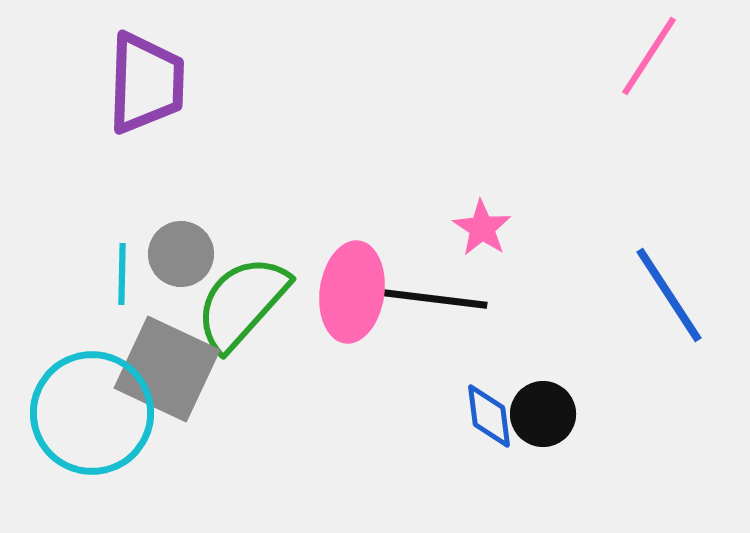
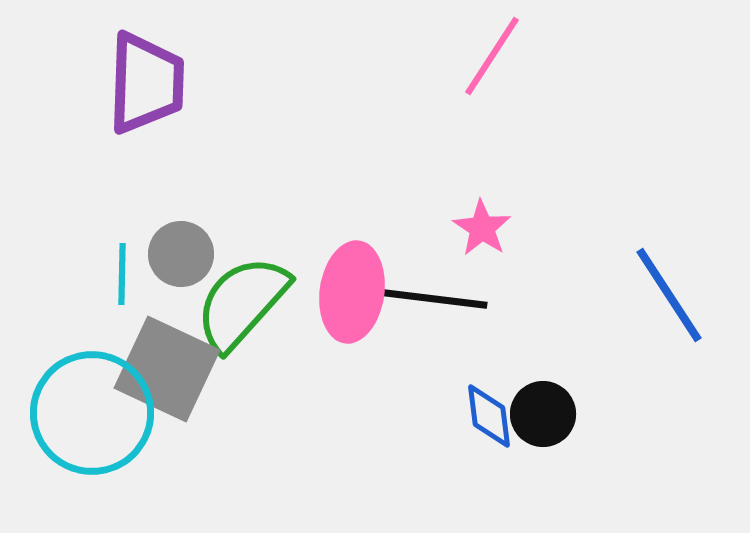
pink line: moved 157 px left
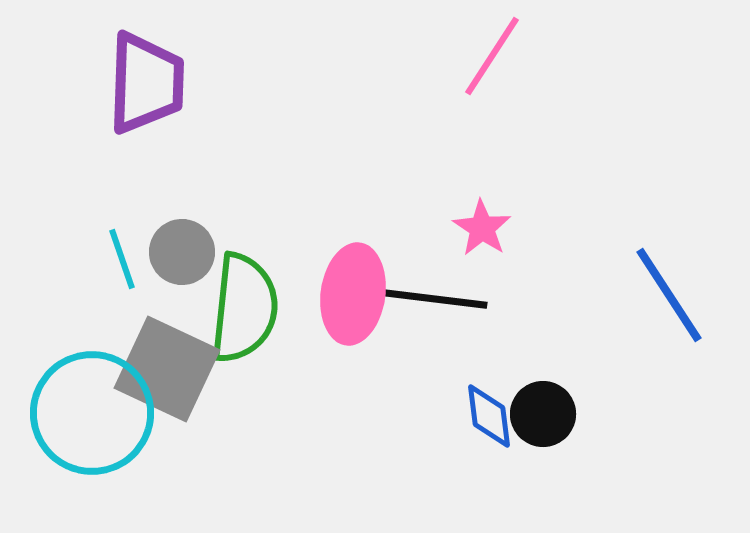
gray circle: moved 1 px right, 2 px up
cyan line: moved 15 px up; rotated 20 degrees counterclockwise
pink ellipse: moved 1 px right, 2 px down
green semicircle: moved 2 px right, 5 px down; rotated 144 degrees clockwise
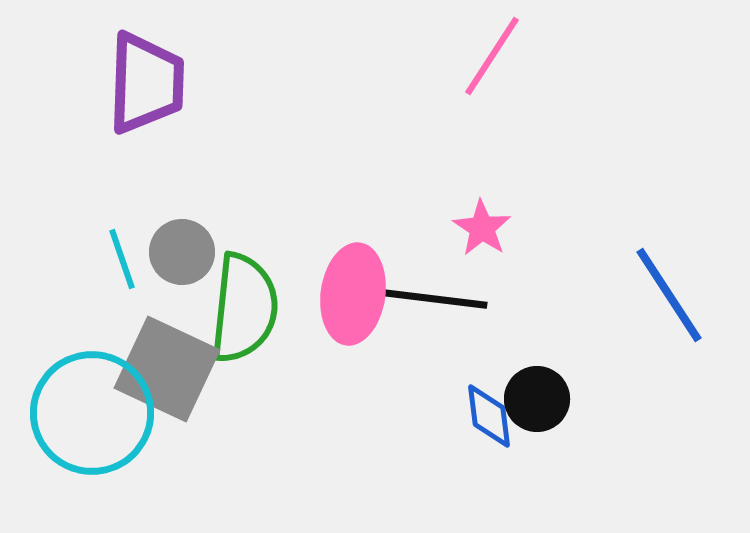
black circle: moved 6 px left, 15 px up
